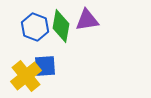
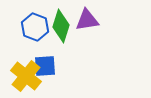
green diamond: rotated 8 degrees clockwise
yellow cross: rotated 12 degrees counterclockwise
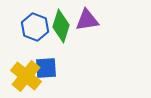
blue square: moved 1 px right, 2 px down
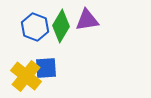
green diamond: rotated 12 degrees clockwise
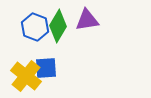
green diamond: moved 3 px left
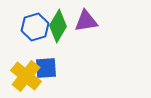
purple triangle: moved 1 px left, 1 px down
blue hexagon: rotated 24 degrees clockwise
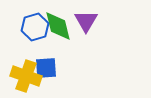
purple triangle: rotated 50 degrees counterclockwise
green diamond: rotated 44 degrees counterclockwise
yellow cross: rotated 20 degrees counterclockwise
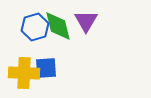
yellow cross: moved 2 px left, 3 px up; rotated 16 degrees counterclockwise
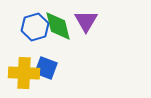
blue square: rotated 25 degrees clockwise
